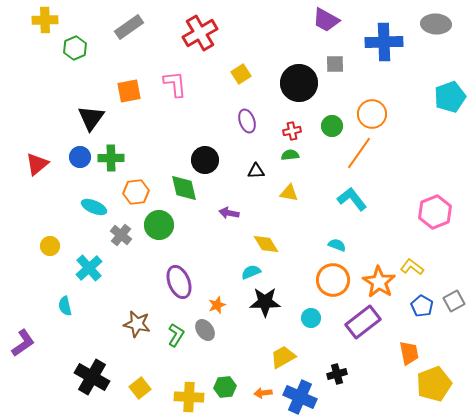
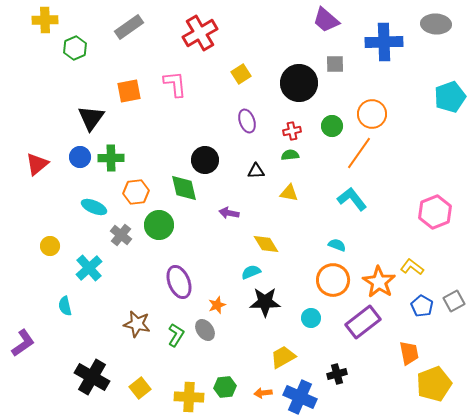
purple trapezoid at (326, 20): rotated 12 degrees clockwise
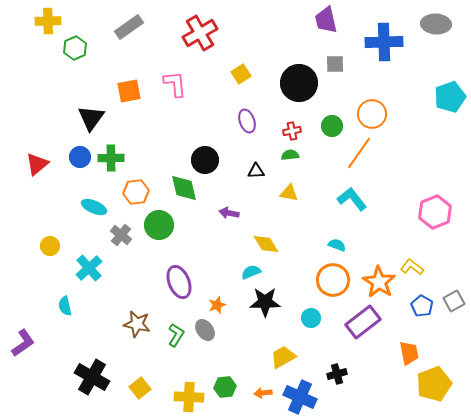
yellow cross at (45, 20): moved 3 px right, 1 px down
purple trapezoid at (326, 20): rotated 36 degrees clockwise
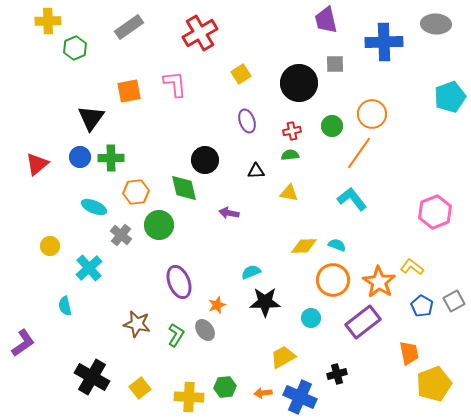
yellow diamond at (266, 244): moved 38 px right, 2 px down; rotated 60 degrees counterclockwise
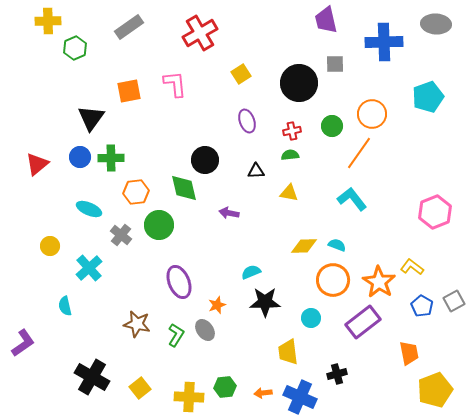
cyan pentagon at (450, 97): moved 22 px left
cyan ellipse at (94, 207): moved 5 px left, 2 px down
yellow trapezoid at (283, 357): moved 5 px right, 5 px up; rotated 68 degrees counterclockwise
yellow pentagon at (434, 384): moved 1 px right, 6 px down
